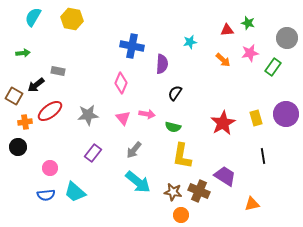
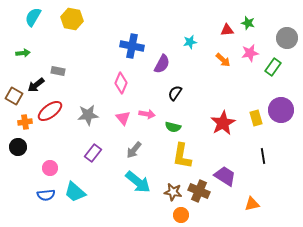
purple semicircle: rotated 24 degrees clockwise
purple circle: moved 5 px left, 4 px up
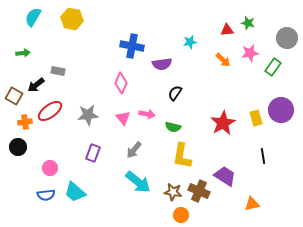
purple semicircle: rotated 54 degrees clockwise
purple rectangle: rotated 18 degrees counterclockwise
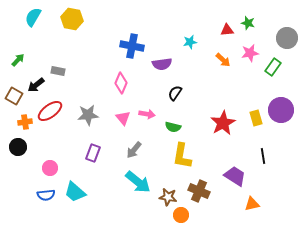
green arrow: moved 5 px left, 7 px down; rotated 40 degrees counterclockwise
purple trapezoid: moved 10 px right
brown star: moved 5 px left, 5 px down
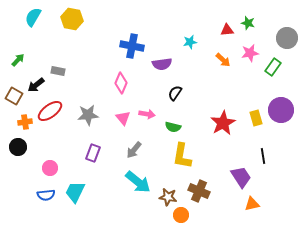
purple trapezoid: moved 6 px right, 1 px down; rotated 25 degrees clockwise
cyan trapezoid: rotated 75 degrees clockwise
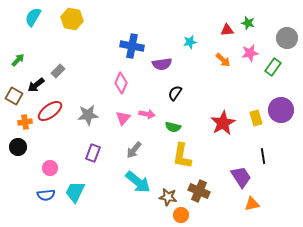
gray rectangle: rotated 56 degrees counterclockwise
pink triangle: rotated 21 degrees clockwise
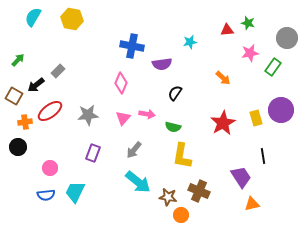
orange arrow: moved 18 px down
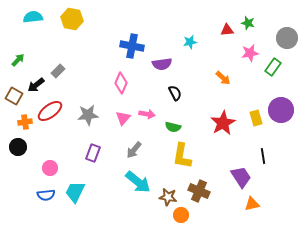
cyan semicircle: rotated 54 degrees clockwise
black semicircle: rotated 119 degrees clockwise
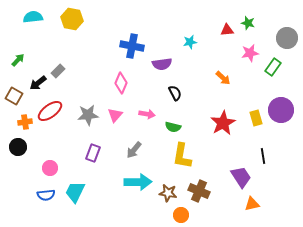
black arrow: moved 2 px right, 2 px up
pink triangle: moved 8 px left, 3 px up
cyan arrow: rotated 40 degrees counterclockwise
brown star: moved 4 px up
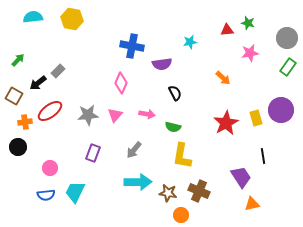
green rectangle: moved 15 px right
red star: moved 3 px right
